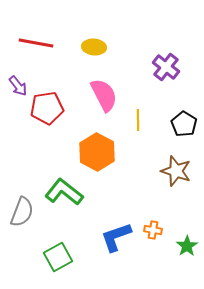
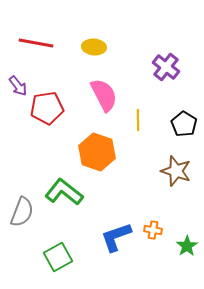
orange hexagon: rotated 9 degrees counterclockwise
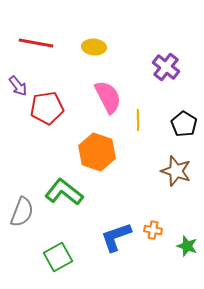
pink semicircle: moved 4 px right, 2 px down
green star: rotated 20 degrees counterclockwise
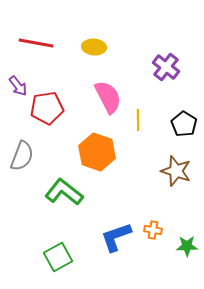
gray semicircle: moved 56 px up
green star: rotated 20 degrees counterclockwise
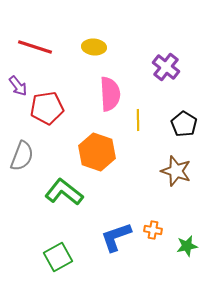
red line: moved 1 px left, 4 px down; rotated 8 degrees clockwise
pink semicircle: moved 2 px right, 3 px up; rotated 24 degrees clockwise
green star: rotated 10 degrees counterclockwise
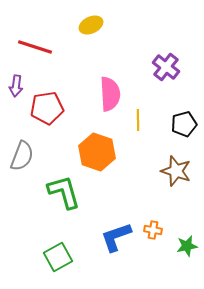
yellow ellipse: moved 3 px left, 22 px up; rotated 30 degrees counterclockwise
purple arrow: moved 2 px left; rotated 45 degrees clockwise
black pentagon: rotated 25 degrees clockwise
green L-shape: rotated 36 degrees clockwise
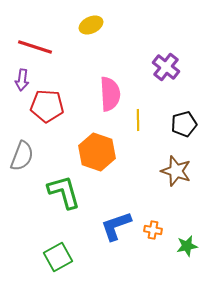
purple arrow: moved 6 px right, 6 px up
red pentagon: moved 2 px up; rotated 12 degrees clockwise
blue L-shape: moved 11 px up
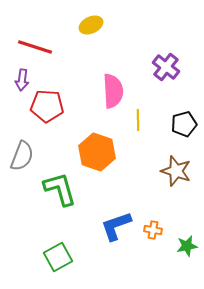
pink semicircle: moved 3 px right, 3 px up
green L-shape: moved 4 px left, 3 px up
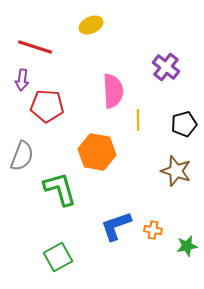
orange hexagon: rotated 9 degrees counterclockwise
